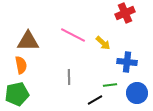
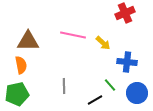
pink line: rotated 15 degrees counterclockwise
gray line: moved 5 px left, 9 px down
green line: rotated 56 degrees clockwise
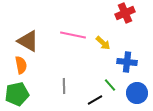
brown triangle: rotated 30 degrees clockwise
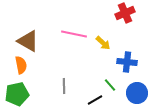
pink line: moved 1 px right, 1 px up
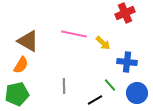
orange semicircle: rotated 42 degrees clockwise
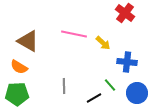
red cross: rotated 30 degrees counterclockwise
orange semicircle: moved 2 px left, 2 px down; rotated 90 degrees clockwise
green pentagon: rotated 10 degrees clockwise
black line: moved 1 px left, 2 px up
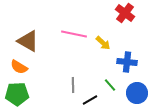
gray line: moved 9 px right, 1 px up
black line: moved 4 px left, 2 px down
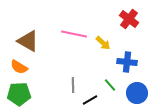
red cross: moved 4 px right, 6 px down
green pentagon: moved 2 px right
